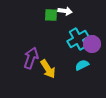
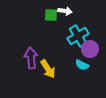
cyan cross: moved 3 px up
purple circle: moved 2 px left, 5 px down
purple arrow: rotated 25 degrees counterclockwise
cyan semicircle: rotated 128 degrees counterclockwise
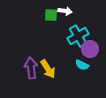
purple arrow: moved 10 px down
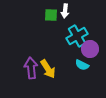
white arrow: rotated 88 degrees clockwise
cyan cross: moved 1 px left
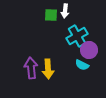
purple circle: moved 1 px left, 1 px down
yellow arrow: rotated 30 degrees clockwise
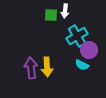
yellow arrow: moved 1 px left, 2 px up
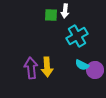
purple circle: moved 6 px right, 20 px down
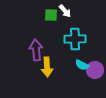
white arrow: rotated 48 degrees counterclockwise
cyan cross: moved 2 px left, 3 px down; rotated 30 degrees clockwise
purple arrow: moved 5 px right, 18 px up
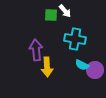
cyan cross: rotated 10 degrees clockwise
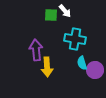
cyan semicircle: moved 2 px up; rotated 48 degrees clockwise
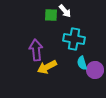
cyan cross: moved 1 px left
yellow arrow: rotated 66 degrees clockwise
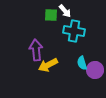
cyan cross: moved 8 px up
yellow arrow: moved 1 px right, 2 px up
